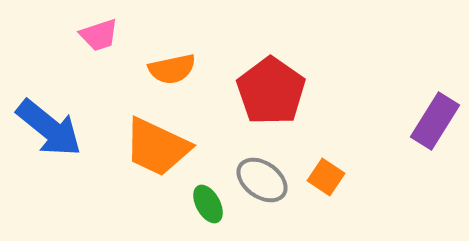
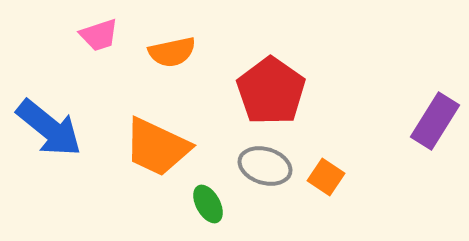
orange semicircle: moved 17 px up
gray ellipse: moved 3 px right, 14 px up; rotated 18 degrees counterclockwise
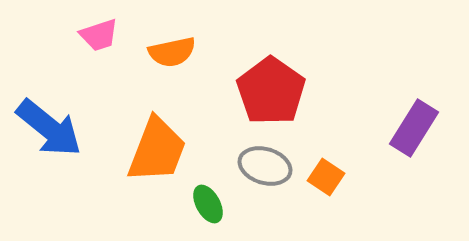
purple rectangle: moved 21 px left, 7 px down
orange trapezoid: moved 3 px down; rotated 94 degrees counterclockwise
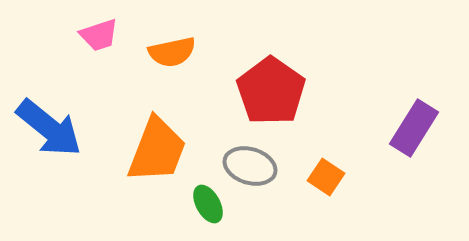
gray ellipse: moved 15 px left
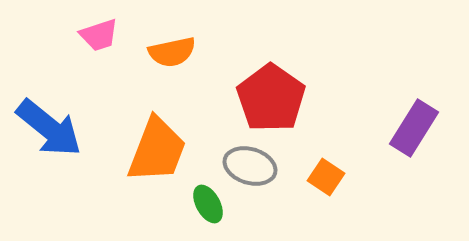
red pentagon: moved 7 px down
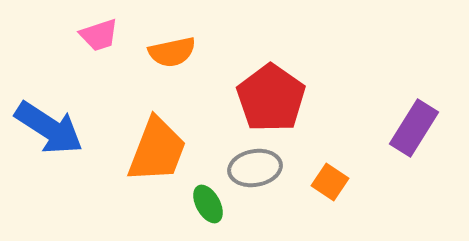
blue arrow: rotated 6 degrees counterclockwise
gray ellipse: moved 5 px right, 2 px down; rotated 27 degrees counterclockwise
orange square: moved 4 px right, 5 px down
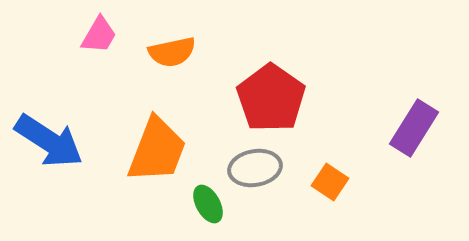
pink trapezoid: rotated 42 degrees counterclockwise
blue arrow: moved 13 px down
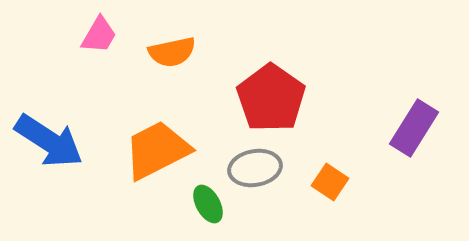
orange trapezoid: rotated 138 degrees counterclockwise
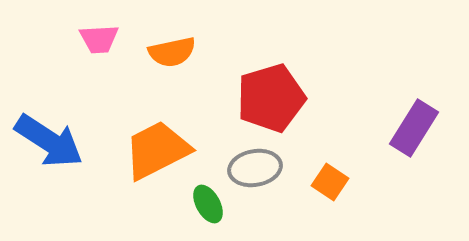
pink trapezoid: moved 4 px down; rotated 57 degrees clockwise
red pentagon: rotated 20 degrees clockwise
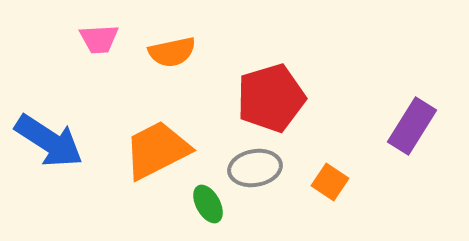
purple rectangle: moved 2 px left, 2 px up
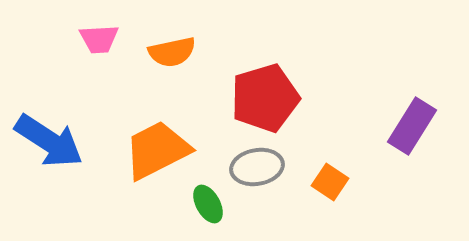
red pentagon: moved 6 px left
gray ellipse: moved 2 px right, 1 px up
